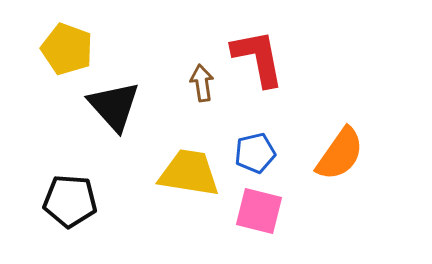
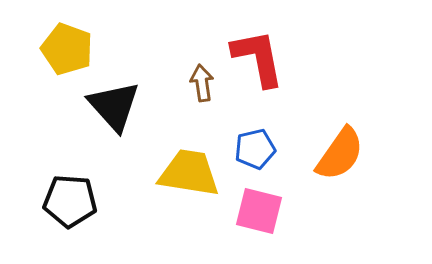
blue pentagon: moved 4 px up
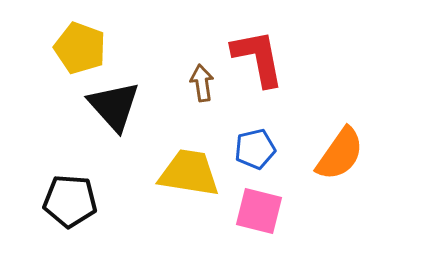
yellow pentagon: moved 13 px right, 1 px up
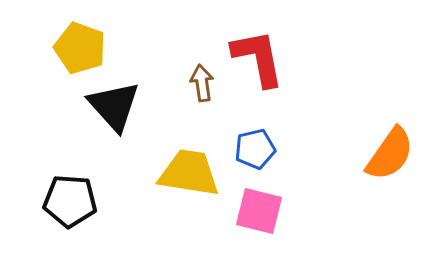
orange semicircle: moved 50 px right
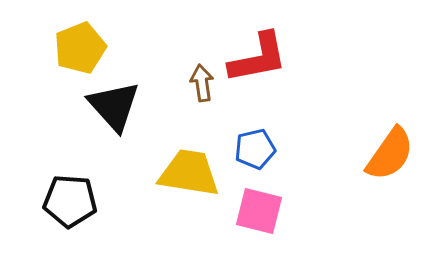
yellow pentagon: rotated 30 degrees clockwise
red L-shape: rotated 90 degrees clockwise
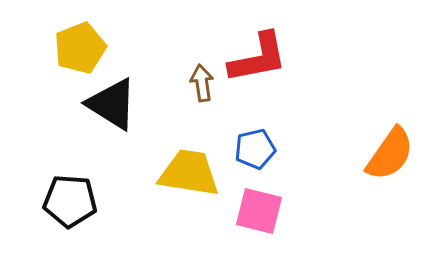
black triangle: moved 2 px left, 2 px up; rotated 16 degrees counterclockwise
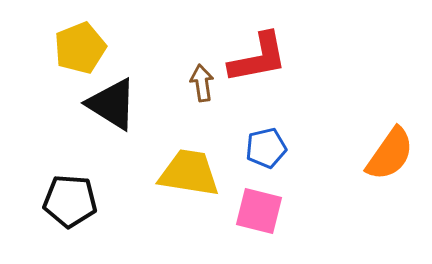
blue pentagon: moved 11 px right, 1 px up
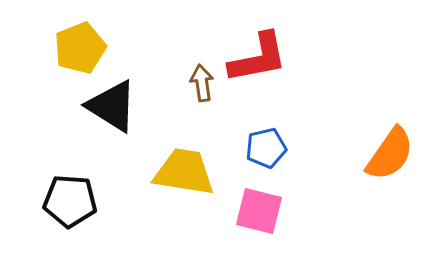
black triangle: moved 2 px down
yellow trapezoid: moved 5 px left, 1 px up
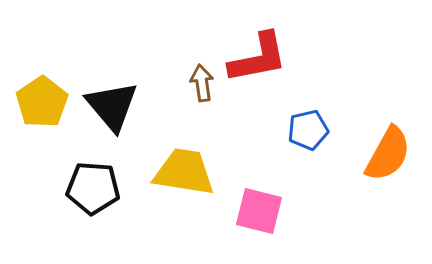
yellow pentagon: moved 38 px left, 54 px down; rotated 12 degrees counterclockwise
black triangle: rotated 18 degrees clockwise
blue pentagon: moved 42 px right, 18 px up
orange semicircle: moved 2 px left; rotated 6 degrees counterclockwise
black pentagon: moved 23 px right, 13 px up
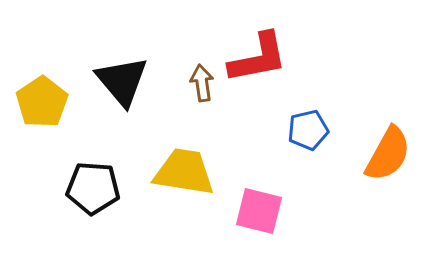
black triangle: moved 10 px right, 25 px up
